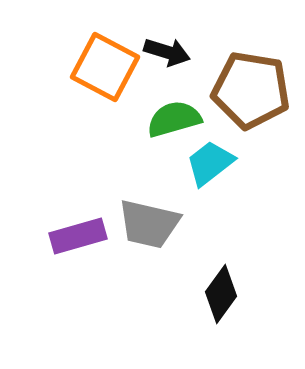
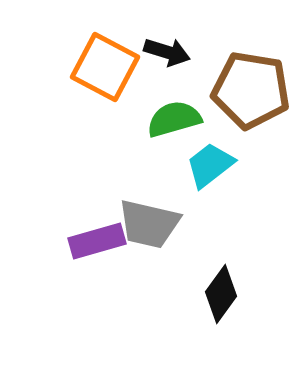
cyan trapezoid: moved 2 px down
purple rectangle: moved 19 px right, 5 px down
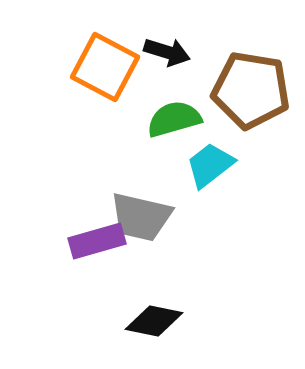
gray trapezoid: moved 8 px left, 7 px up
black diamond: moved 67 px left, 27 px down; rotated 66 degrees clockwise
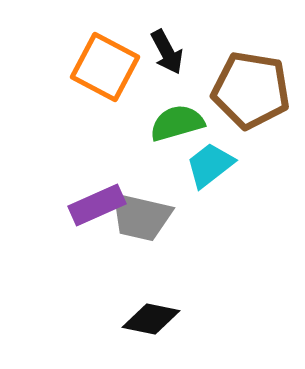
black arrow: rotated 45 degrees clockwise
green semicircle: moved 3 px right, 4 px down
purple rectangle: moved 36 px up; rotated 8 degrees counterclockwise
black diamond: moved 3 px left, 2 px up
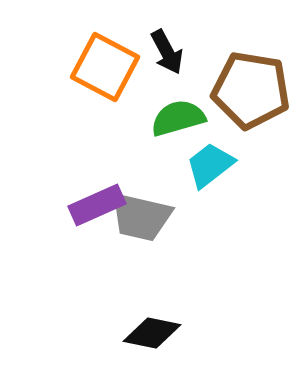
green semicircle: moved 1 px right, 5 px up
black diamond: moved 1 px right, 14 px down
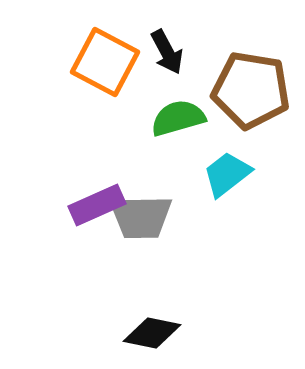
orange square: moved 5 px up
cyan trapezoid: moved 17 px right, 9 px down
gray trapezoid: rotated 14 degrees counterclockwise
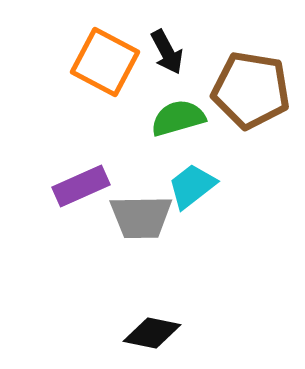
cyan trapezoid: moved 35 px left, 12 px down
purple rectangle: moved 16 px left, 19 px up
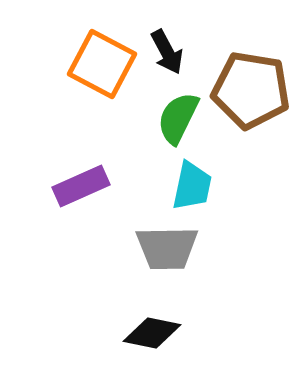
orange square: moved 3 px left, 2 px down
green semicircle: rotated 48 degrees counterclockwise
cyan trapezoid: rotated 140 degrees clockwise
gray trapezoid: moved 26 px right, 31 px down
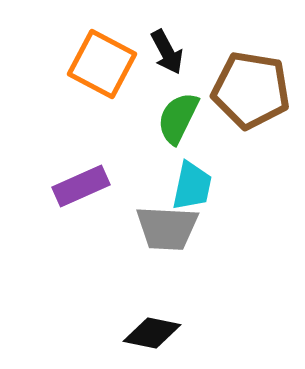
gray trapezoid: moved 20 px up; rotated 4 degrees clockwise
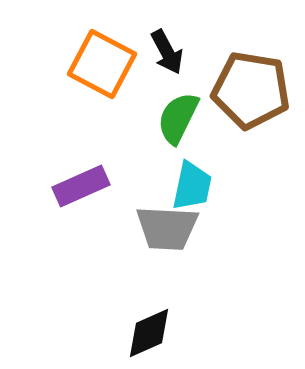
black diamond: moved 3 px left; rotated 36 degrees counterclockwise
